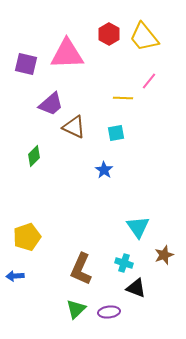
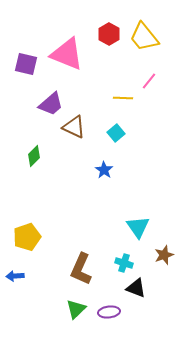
pink triangle: rotated 24 degrees clockwise
cyan square: rotated 30 degrees counterclockwise
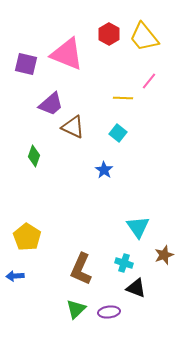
brown triangle: moved 1 px left
cyan square: moved 2 px right; rotated 12 degrees counterclockwise
green diamond: rotated 25 degrees counterclockwise
yellow pentagon: rotated 20 degrees counterclockwise
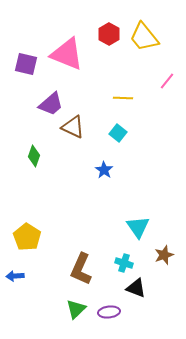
pink line: moved 18 px right
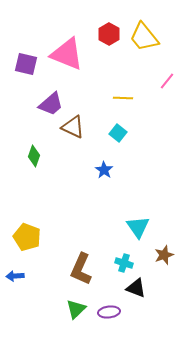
yellow pentagon: rotated 12 degrees counterclockwise
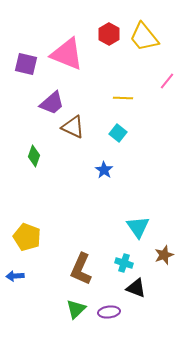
purple trapezoid: moved 1 px right, 1 px up
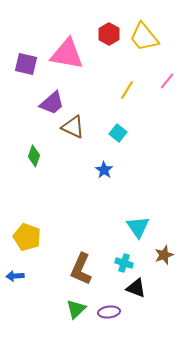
pink triangle: rotated 12 degrees counterclockwise
yellow line: moved 4 px right, 8 px up; rotated 60 degrees counterclockwise
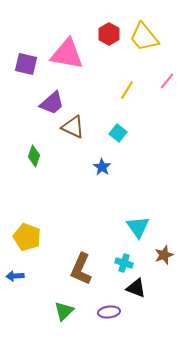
blue star: moved 2 px left, 3 px up
green triangle: moved 12 px left, 2 px down
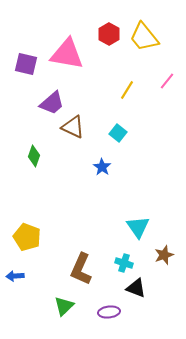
green triangle: moved 5 px up
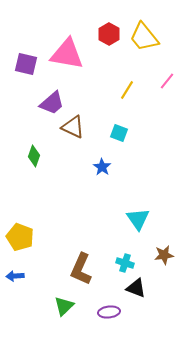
cyan square: moved 1 px right; rotated 18 degrees counterclockwise
cyan triangle: moved 8 px up
yellow pentagon: moved 7 px left
brown star: rotated 12 degrees clockwise
cyan cross: moved 1 px right
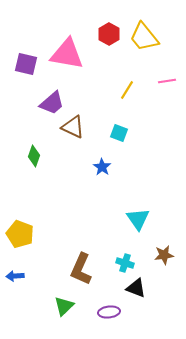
pink line: rotated 42 degrees clockwise
yellow pentagon: moved 3 px up
